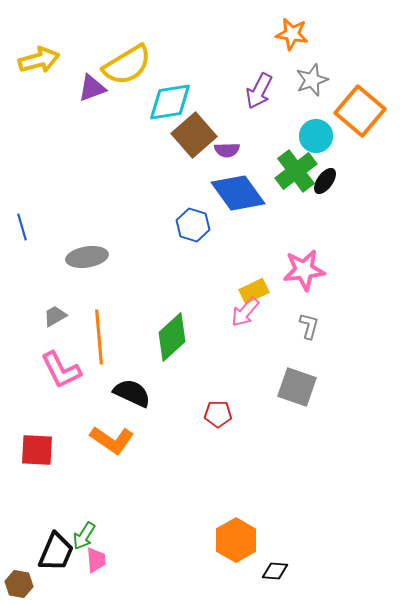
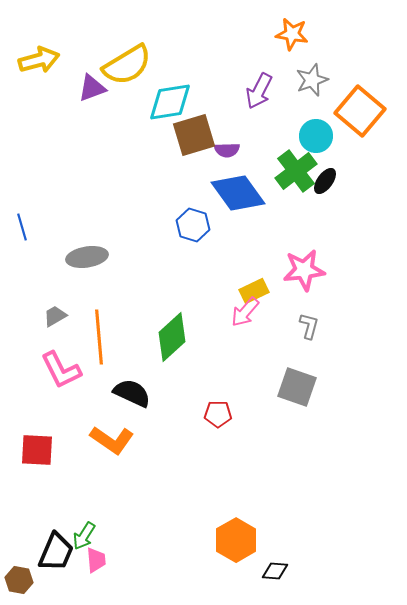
brown square: rotated 24 degrees clockwise
brown hexagon: moved 4 px up
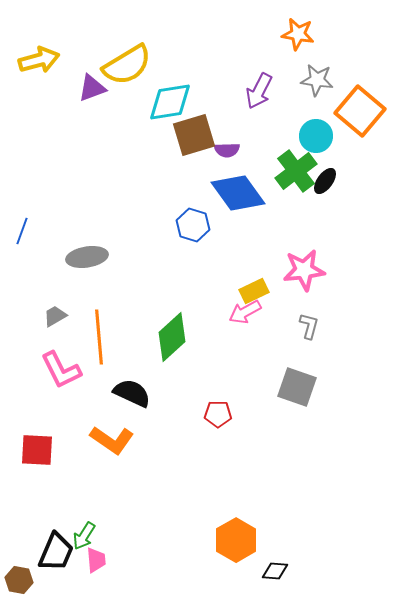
orange star: moved 6 px right
gray star: moved 5 px right; rotated 28 degrees clockwise
blue line: moved 4 px down; rotated 36 degrees clockwise
pink arrow: rotated 20 degrees clockwise
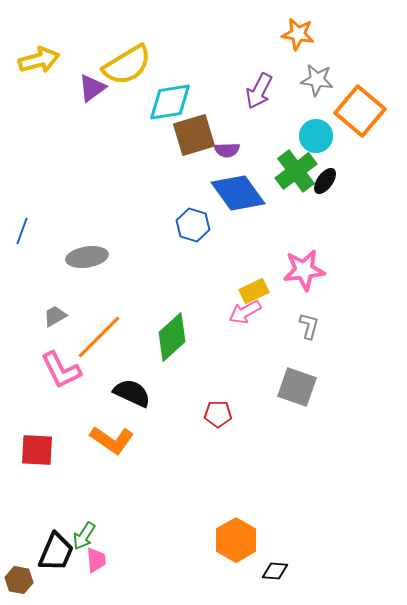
purple triangle: rotated 16 degrees counterclockwise
orange line: rotated 50 degrees clockwise
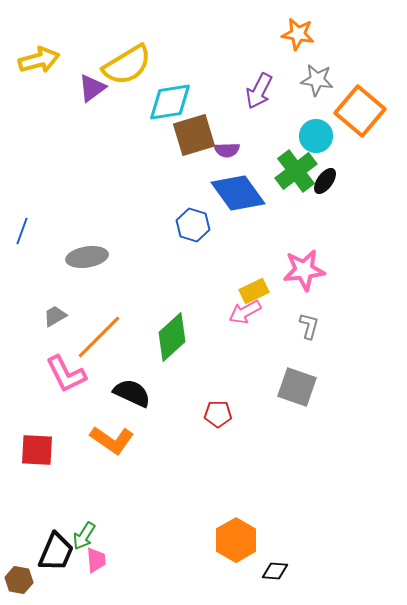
pink L-shape: moved 5 px right, 4 px down
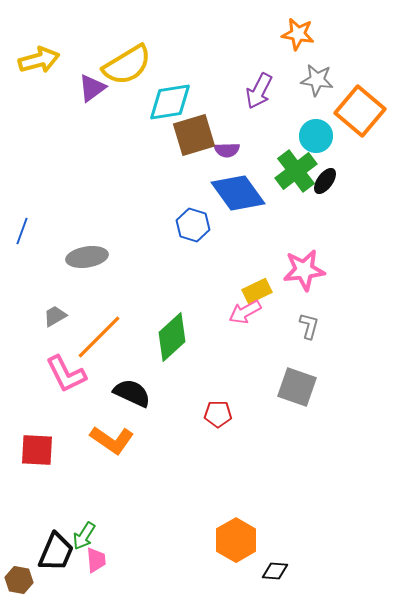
yellow rectangle: moved 3 px right
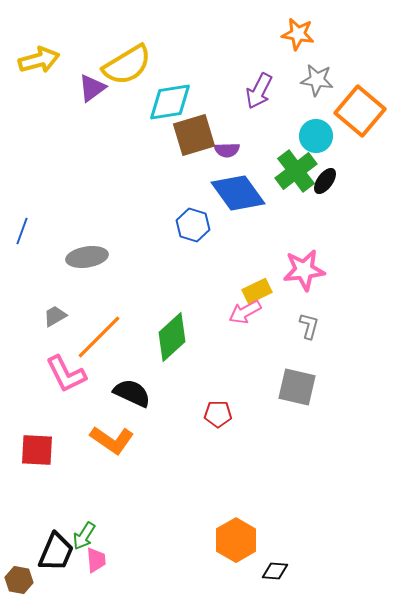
gray square: rotated 6 degrees counterclockwise
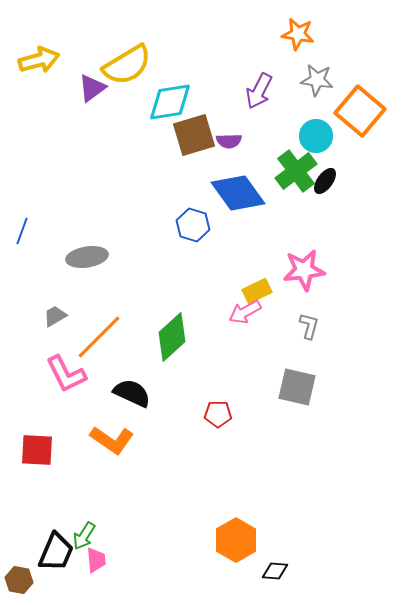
purple semicircle: moved 2 px right, 9 px up
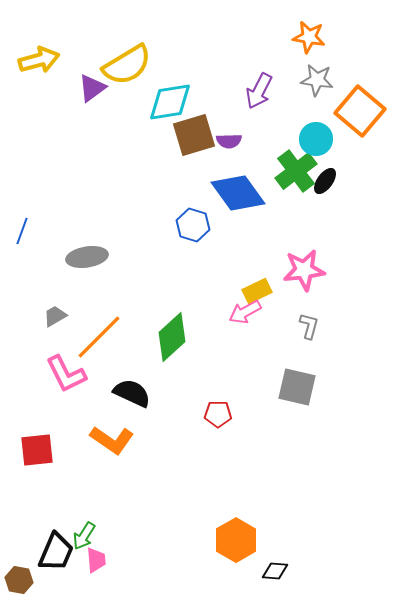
orange star: moved 11 px right, 3 px down
cyan circle: moved 3 px down
red square: rotated 9 degrees counterclockwise
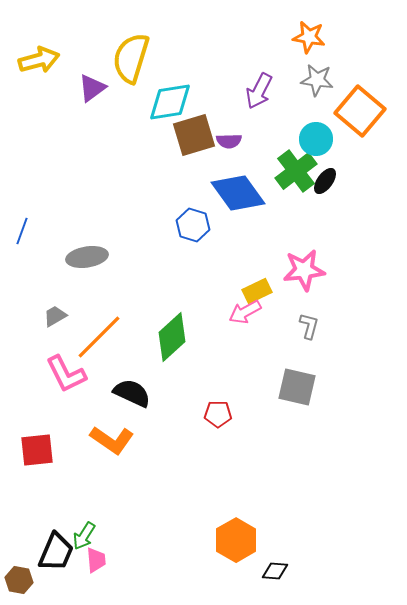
yellow semicircle: moved 4 px right, 7 px up; rotated 138 degrees clockwise
